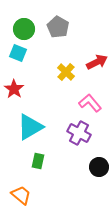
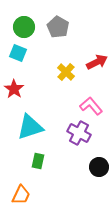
green circle: moved 2 px up
pink L-shape: moved 1 px right, 3 px down
cyan triangle: rotated 12 degrees clockwise
orange trapezoid: rotated 75 degrees clockwise
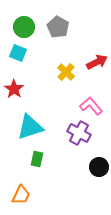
green rectangle: moved 1 px left, 2 px up
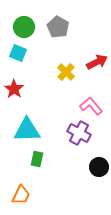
cyan triangle: moved 3 px left, 3 px down; rotated 16 degrees clockwise
